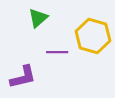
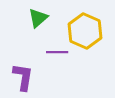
yellow hexagon: moved 8 px left, 5 px up; rotated 8 degrees clockwise
purple L-shape: rotated 68 degrees counterclockwise
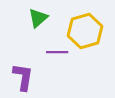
yellow hexagon: rotated 20 degrees clockwise
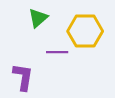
yellow hexagon: rotated 16 degrees clockwise
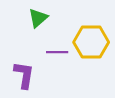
yellow hexagon: moved 6 px right, 11 px down
purple L-shape: moved 1 px right, 2 px up
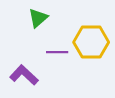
purple L-shape: rotated 56 degrees counterclockwise
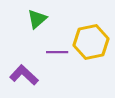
green triangle: moved 1 px left, 1 px down
yellow hexagon: rotated 12 degrees counterclockwise
